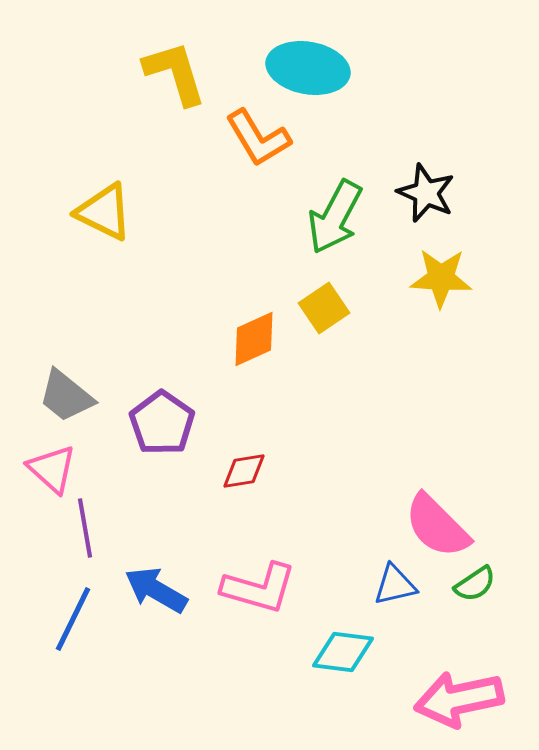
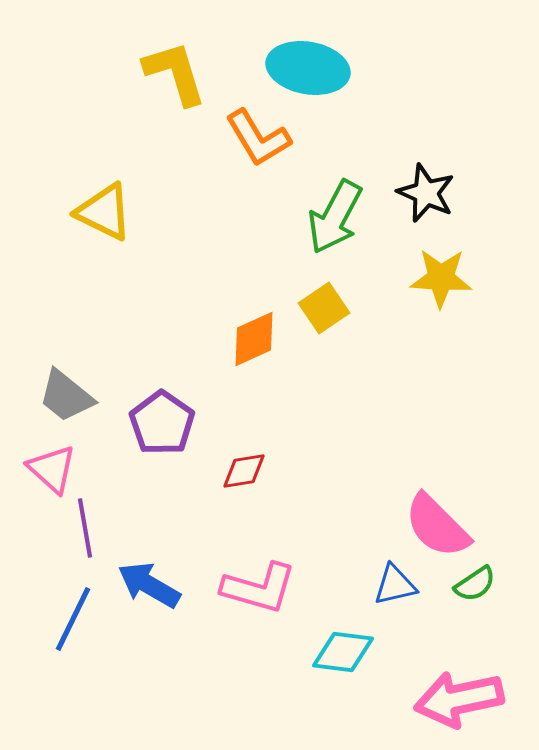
blue arrow: moved 7 px left, 5 px up
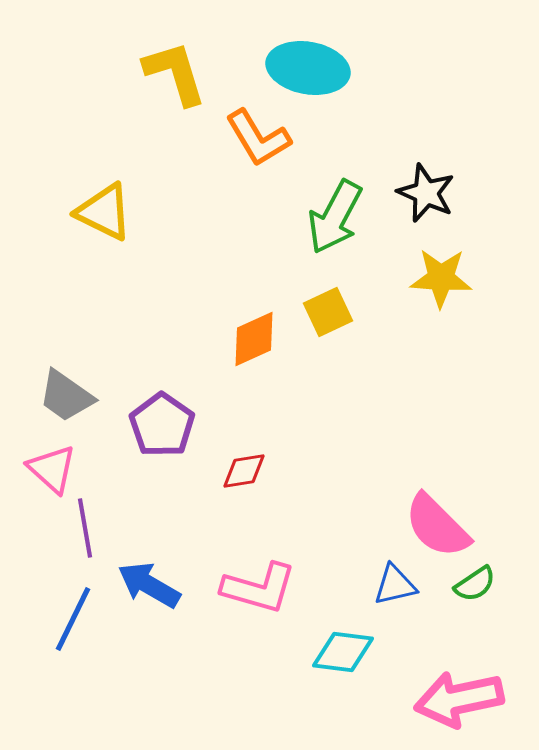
yellow square: moved 4 px right, 4 px down; rotated 9 degrees clockwise
gray trapezoid: rotated 4 degrees counterclockwise
purple pentagon: moved 2 px down
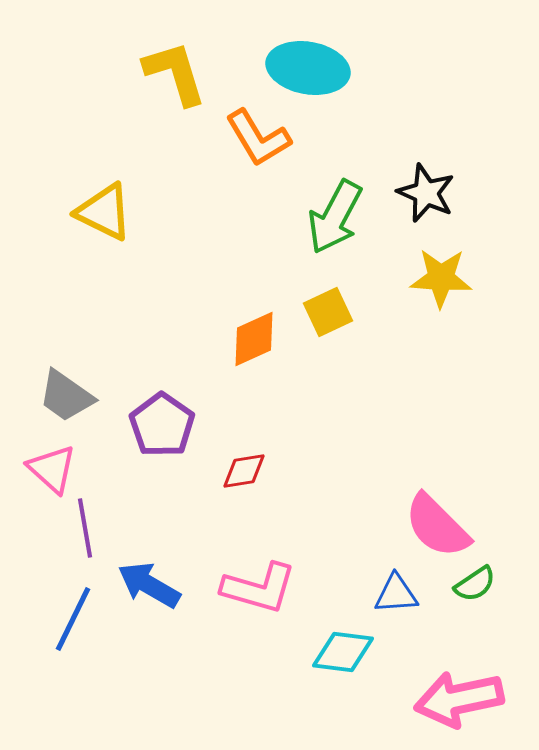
blue triangle: moved 1 px right, 9 px down; rotated 9 degrees clockwise
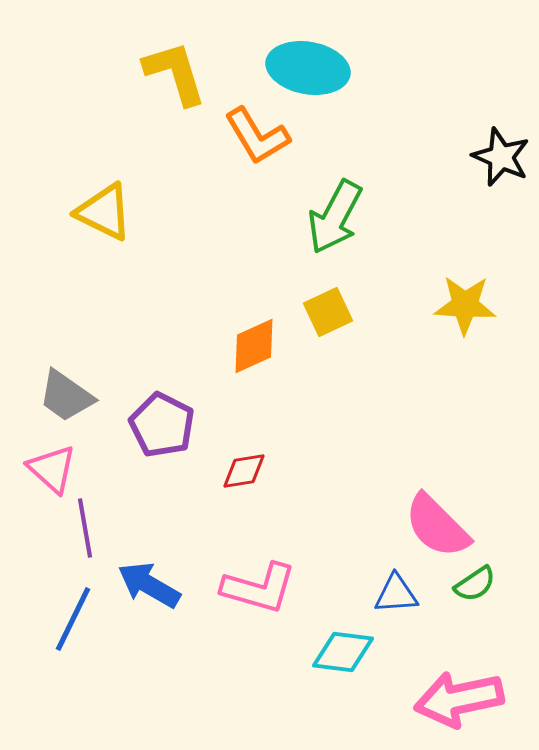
orange L-shape: moved 1 px left, 2 px up
black star: moved 75 px right, 36 px up
yellow star: moved 24 px right, 27 px down
orange diamond: moved 7 px down
purple pentagon: rotated 8 degrees counterclockwise
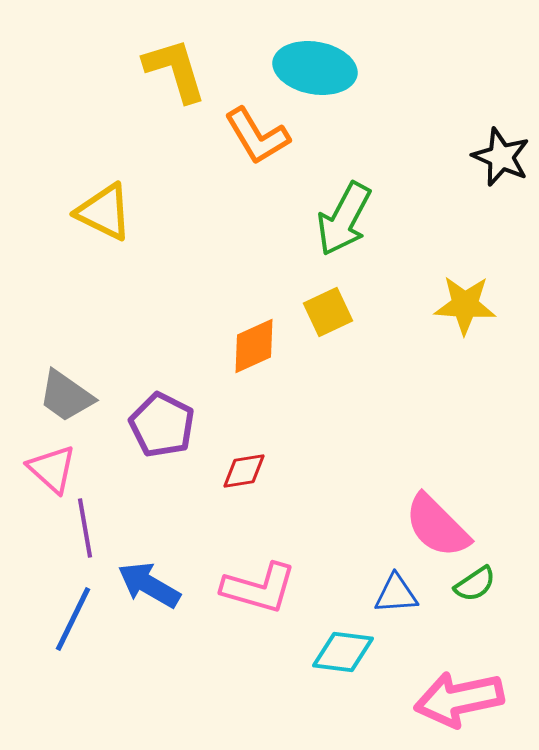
cyan ellipse: moved 7 px right
yellow L-shape: moved 3 px up
green arrow: moved 9 px right, 2 px down
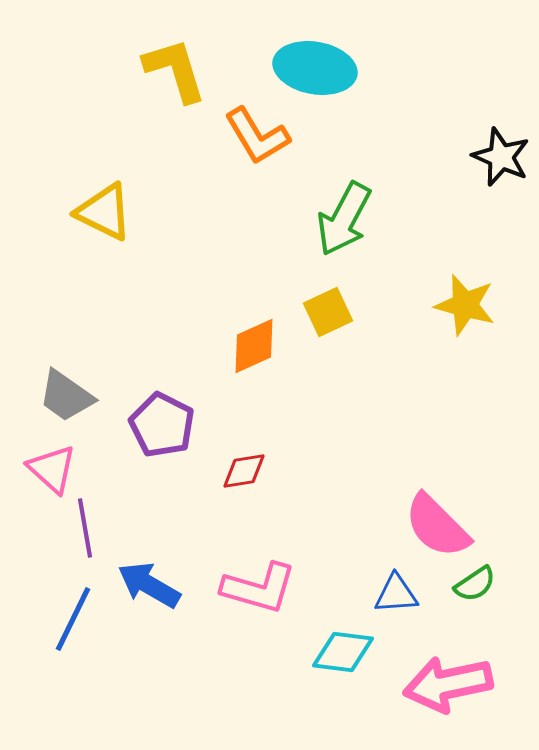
yellow star: rotated 12 degrees clockwise
pink arrow: moved 11 px left, 15 px up
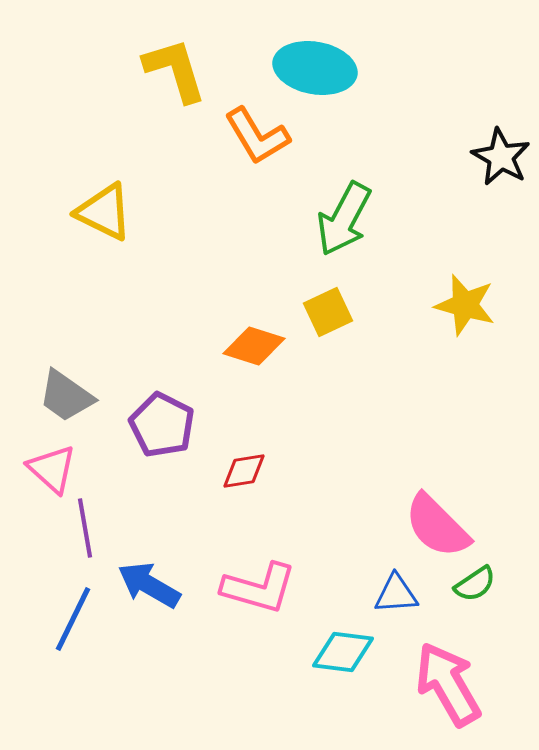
black star: rotated 6 degrees clockwise
orange diamond: rotated 42 degrees clockwise
pink arrow: rotated 72 degrees clockwise
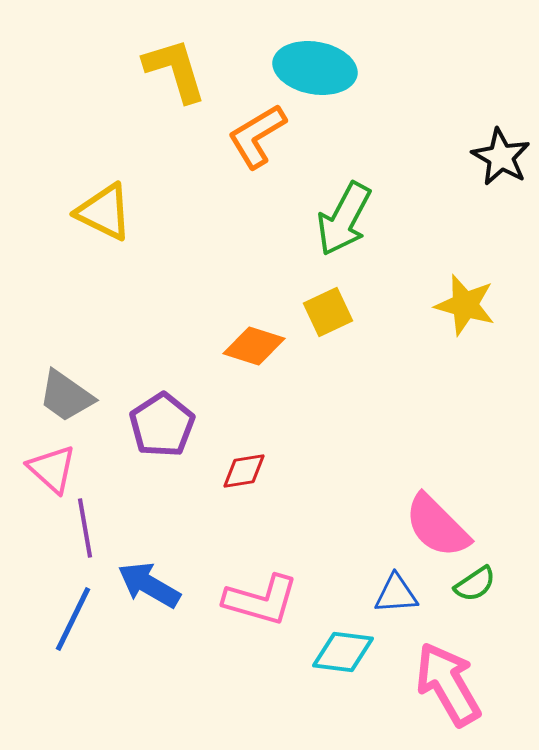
orange L-shape: rotated 90 degrees clockwise
purple pentagon: rotated 12 degrees clockwise
pink L-shape: moved 2 px right, 12 px down
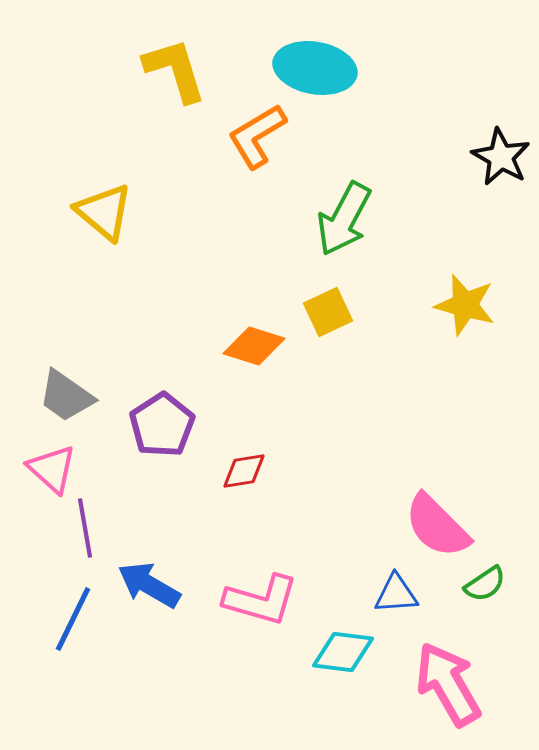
yellow triangle: rotated 14 degrees clockwise
green semicircle: moved 10 px right
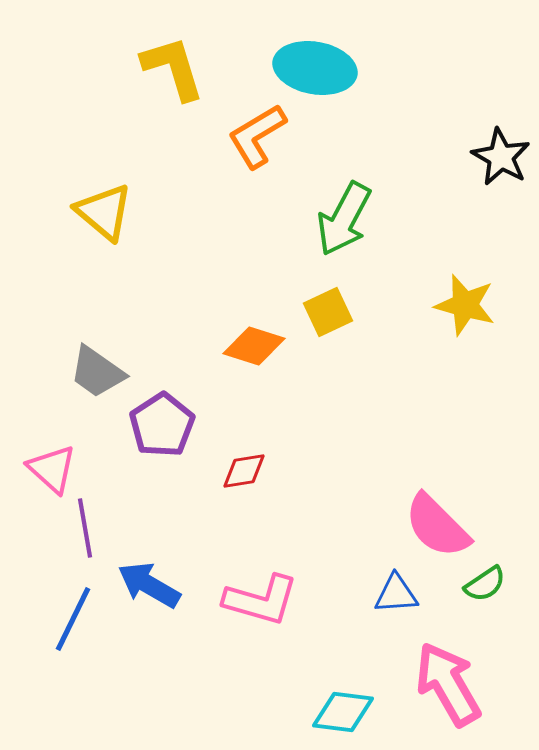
yellow L-shape: moved 2 px left, 2 px up
gray trapezoid: moved 31 px right, 24 px up
cyan diamond: moved 60 px down
